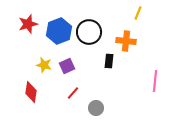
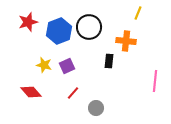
red star: moved 2 px up
black circle: moved 5 px up
red diamond: rotated 50 degrees counterclockwise
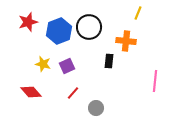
yellow star: moved 1 px left, 1 px up
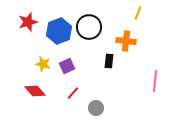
red diamond: moved 4 px right, 1 px up
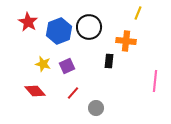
red star: rotated 24 degrees counterclockwise
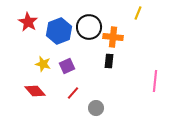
orange cross: moved 13 px left, 4 px up
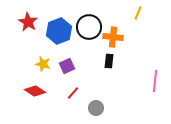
red diamond: rotated 15 degrees counterclockwise
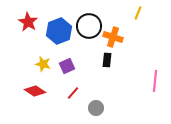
black circle: moved 1 px up
orange cross: rotated 12 degrees clockwise
black rectangle: moved 2 px left, 1 px up
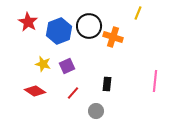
black rectangle: moved 24 px down
gray circle: moved 3 px down
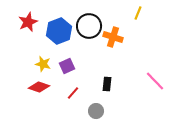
red star: rotated 18 degrees clockwise
pink line: rotated 50 degrees counterclockwise
red diamond: moved 4 px right, 4 px up; rotated 15 degrees counterclockwise
